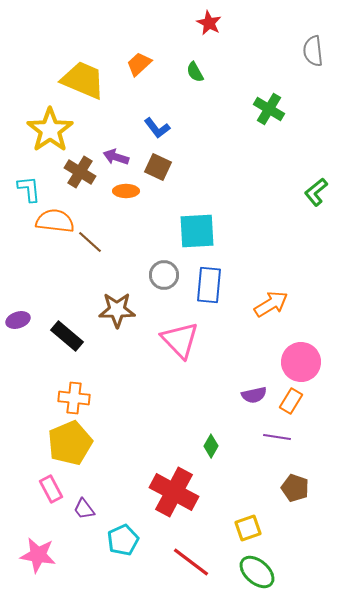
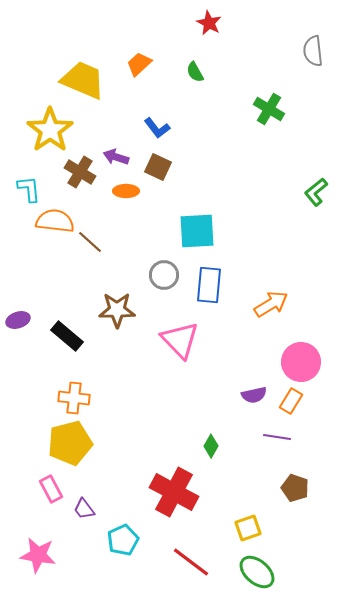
yellow pentagon: rotated 9 degrees clockwise
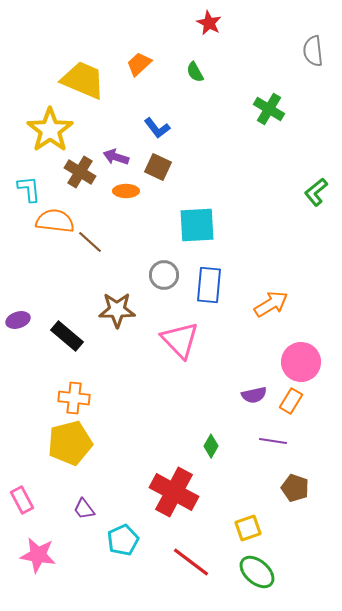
cyan square: moved 6 px up
purple line: moved 4 px left, 4 px down
pink rectangle: moved 29 px left, 11 px down
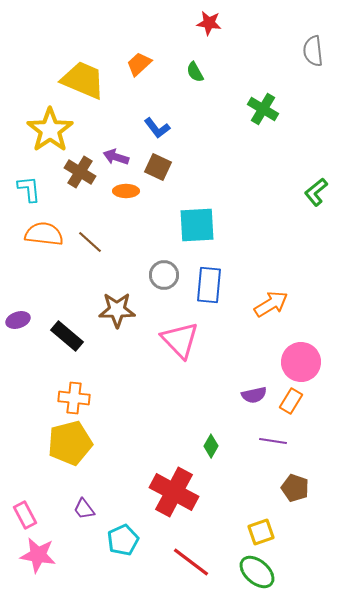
red star: rotated 20 degrees counterclockwise
green cross: moved 6 px left
orange semicircle: moved 11 px left, 13 px down
pink rectangle: moved 3 px right, 15 px down
yellow square: moved 13 px right, 4 px down
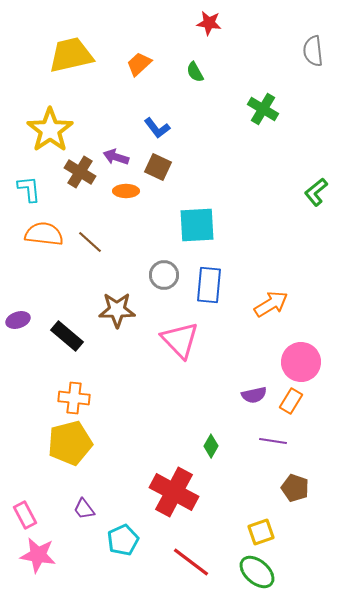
yellow trapezoid: moved 12 px left, 25 px up; rotated 36 degrees counterclockwise
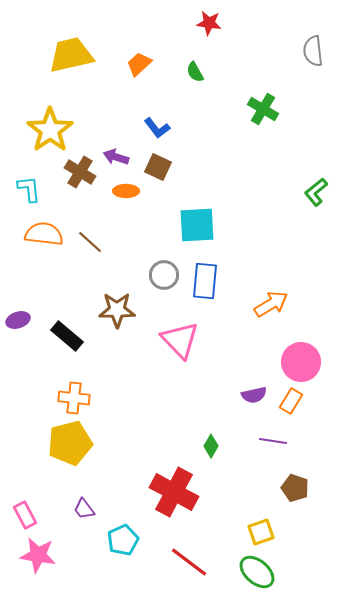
blue rectangle: moved 4 px left, 4 px up
red line: moved 2 px left
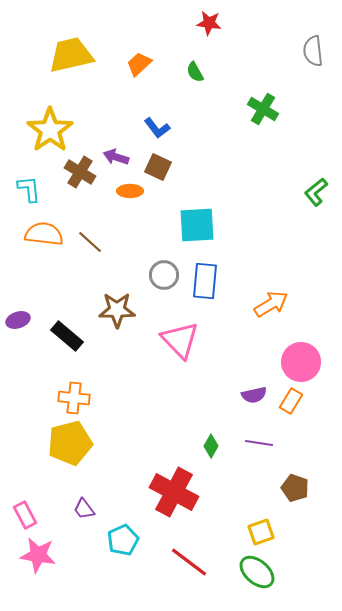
orange ellipse: moved 4 px right
purple line: moved 14 px left, 2 px down
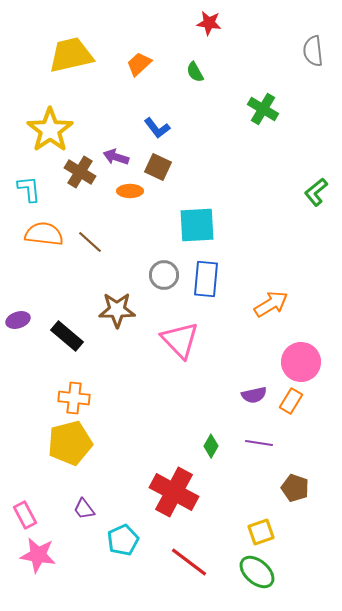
blue rectangle: moved 1 px right, 2 px up
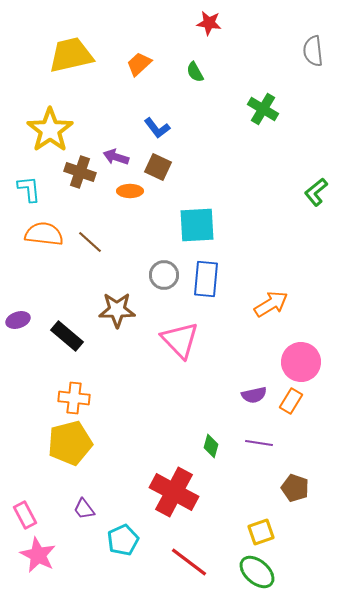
brown cross: rotated 12 degrees counterclockwise
green diamond: rotated 15 degrees counterclockwise
pink star: rotated 18 degrees clockwise
